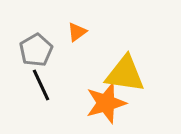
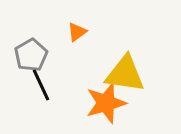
gray pentagon: moved 5 px left, 5 px down
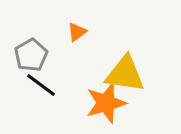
black line: rotated 28 degrees counterclockwise
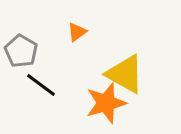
gray pentagon: moved 10 px left, 4 px up; rotated 12 degrees counterclockwise
yellow triangle: rotated 21 degrees clockwise
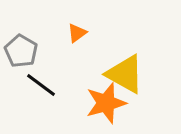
orange triangle: moved 1 px down
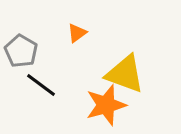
yellow triangle: rotated 9 degrees counterclockwise
orange star: moved 2 px down
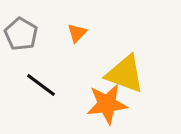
orange triangle: rotated 10 degrees counterclockwise
gray pentagon: moved 17 px up
orange star: moved 1 px right, 1 px up; rotated 9 degrees clockwise
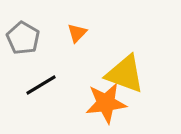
gray pentagon: moved 2 px right, 4 px down
black line: rotated 68 degrees counterclockwise
orange star: moved 1 px left, 1 px up
